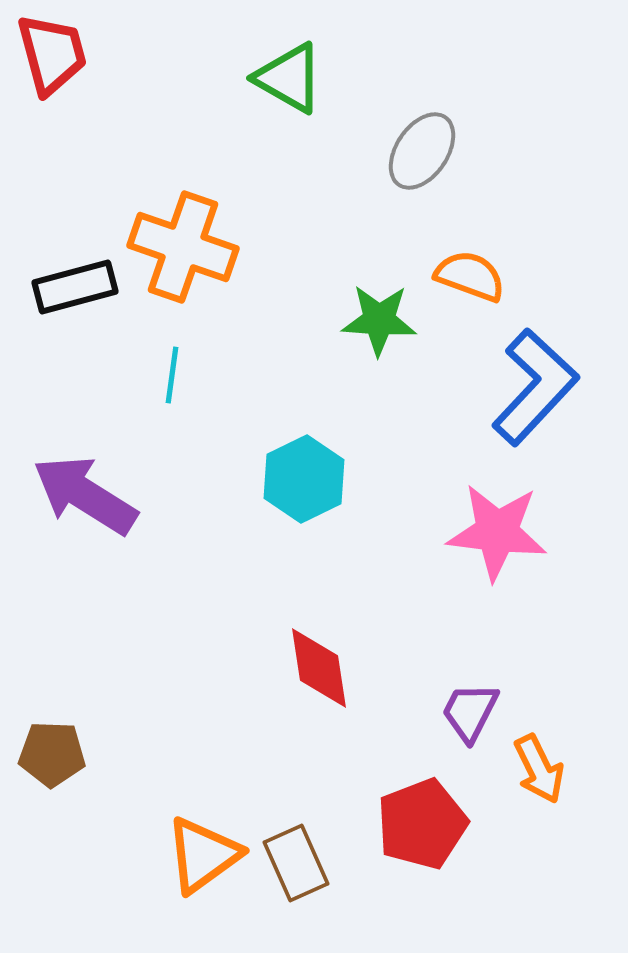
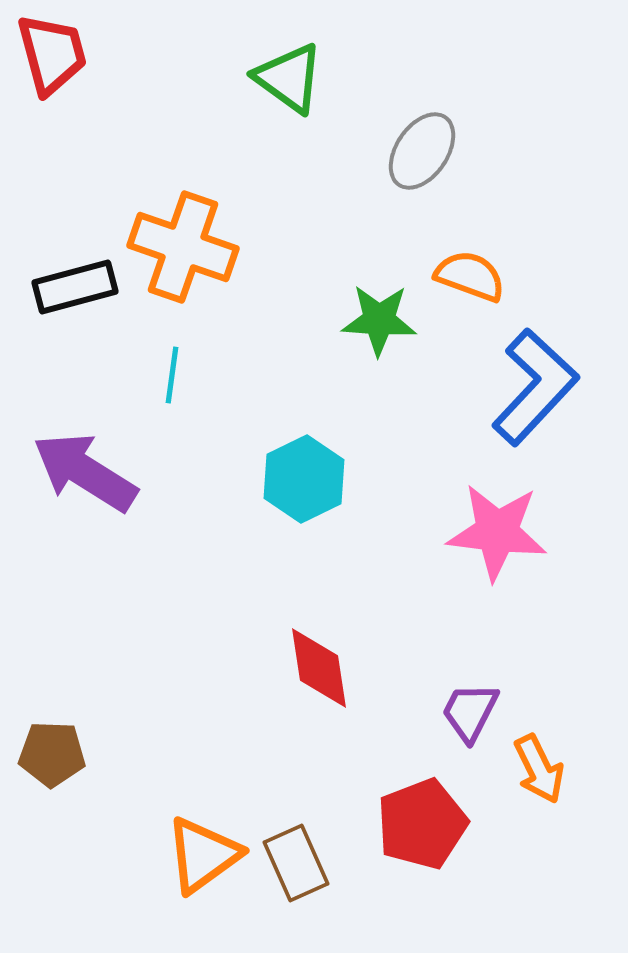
green triangle: rotated 6 degrees clockwise
purple arrow: moved 23 px up
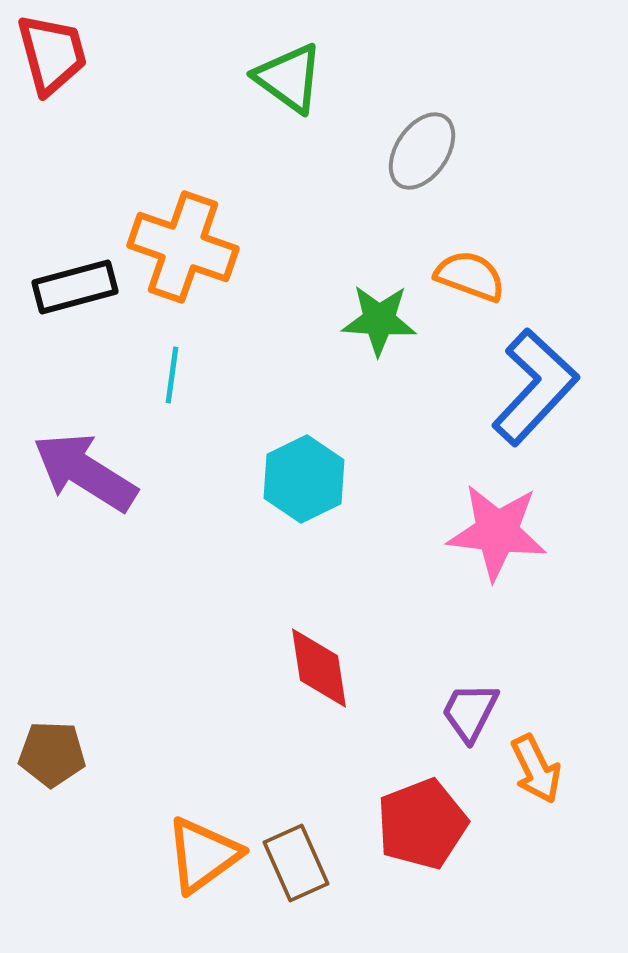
orange arrow: moved 3 px left
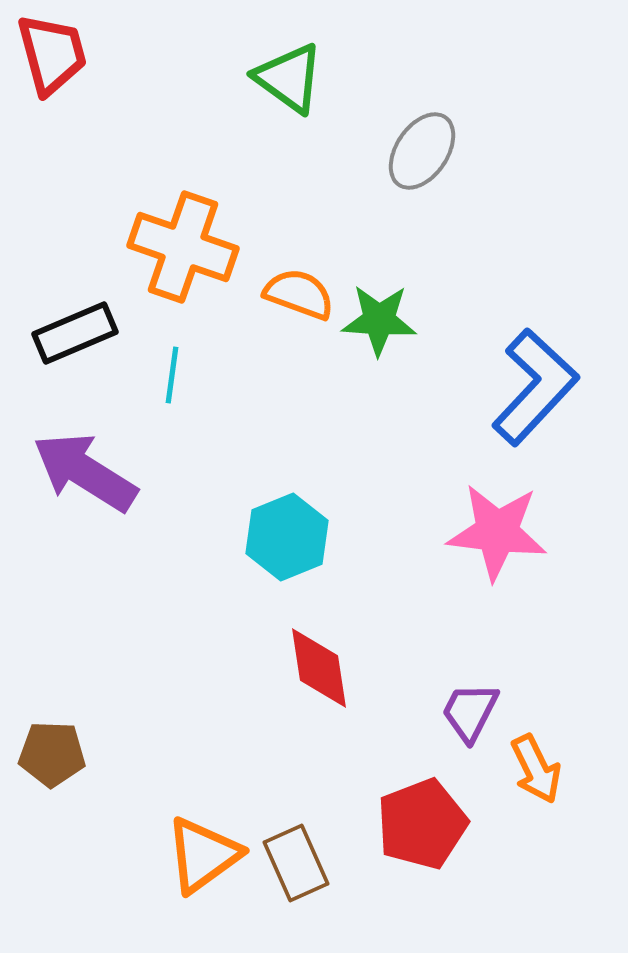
orange semicircle: moved 171 px left, 18 px down
black rectangle: moved 46 px down; rotated 8 degrees counterclockwise
cyan hexagon: moved 17 px left, 58 px down; rotated 4 degrees clockwise
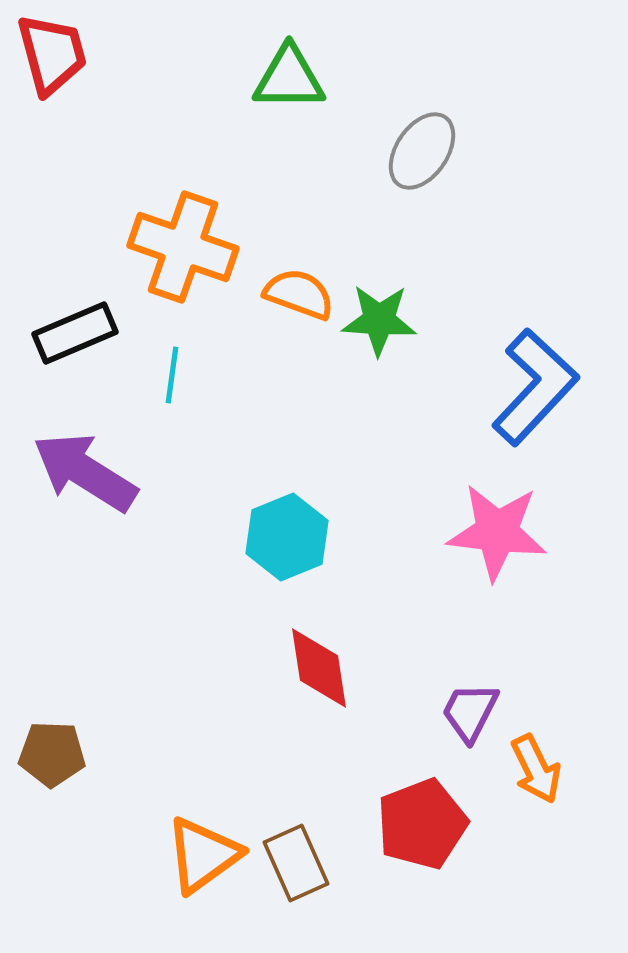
green triangle: rotated 36 degrees counterclockwise
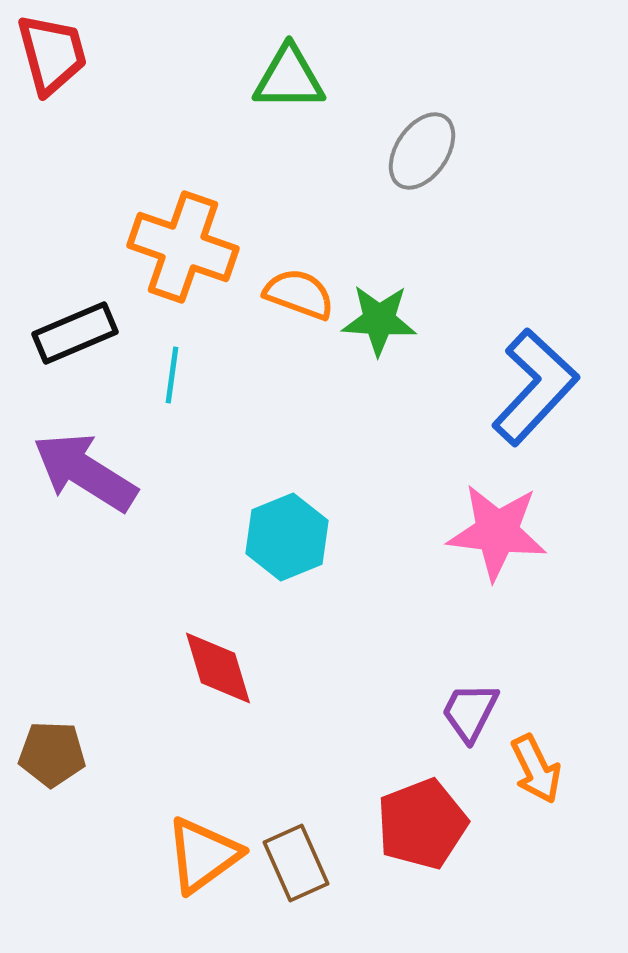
red diamond: moved 101 px left; rotated 8 degrees counterclockwise
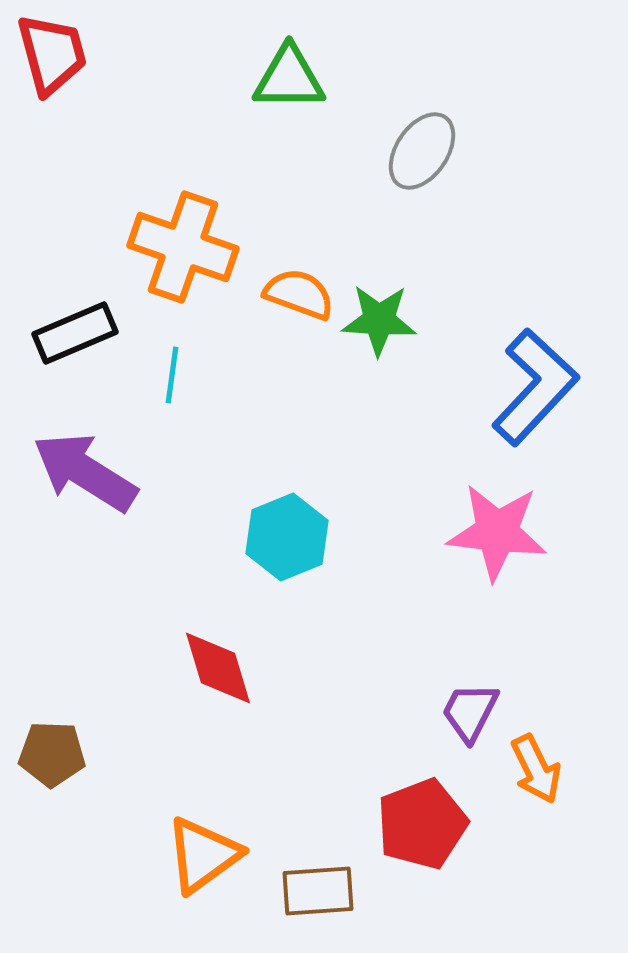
brown rectangle: moved 22 px right, 28 px down; rotated 70 degrees counterclockwise
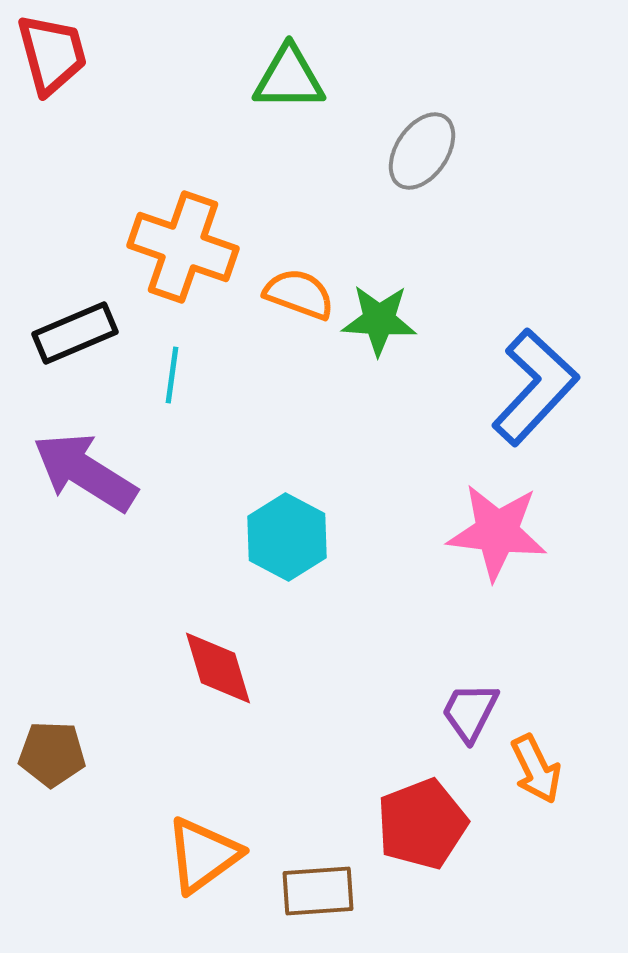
cyan hexagon: rotated 10 degrees counterclockwise
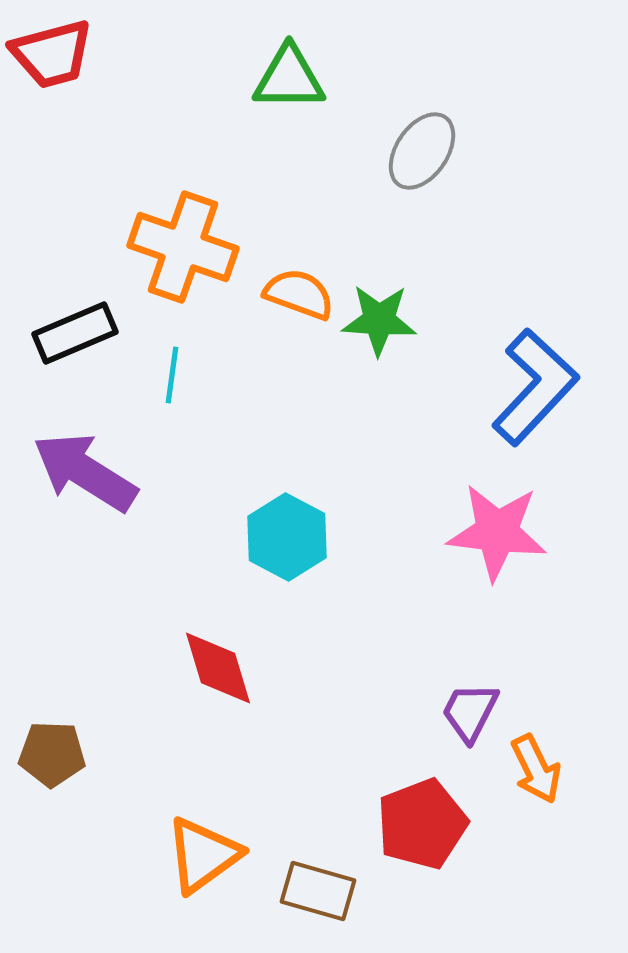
red trapezoid: rotated 90 degrees clockwise
brown rectangle: rotated 20 degrees clockwise
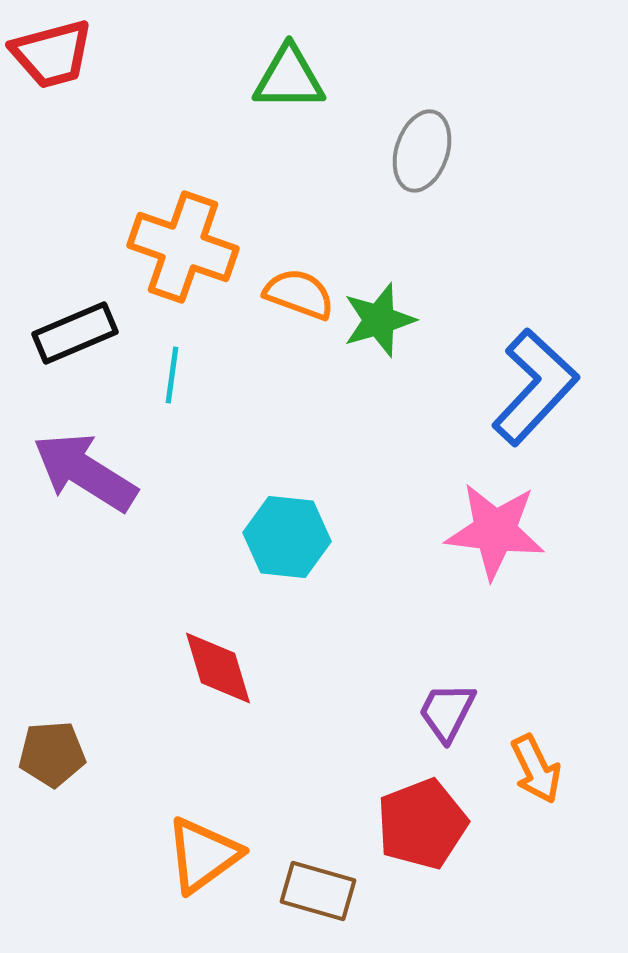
gray ellipse: rotated 16 degrees counterclockwise
green star: rotated 20 degrees counterclockwise
pink star: moved 2 px left, 1 px up
cyan hexagon: rotated 22 degrees counterclockwise
purple trapezoid: moved 23 px left
brown pentagon: rotated 6 degrees counterclockwise
